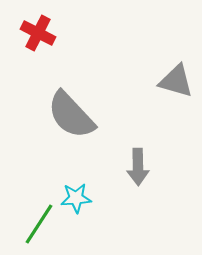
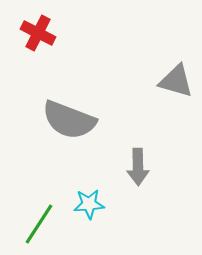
gray semicircle: moved 2 px left, 5 px down; rotated 26 degrees counterclockwise
cyan star: moved 13 px right, 6 px down
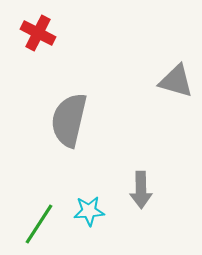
gray semicircle: rotated 82 degrees clockwise
gray arrow: moved 3 px right, 23 px down
cyan star: moved 7 px down
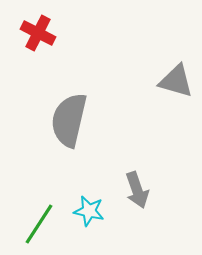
gray arrow: moved 4 px left; rotated 18 degrees counterclockwise
cyan star: rotated 16 degrees clockwise
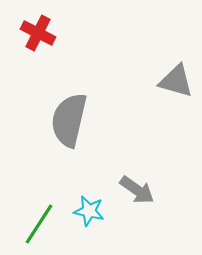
gray arrow: rotated 36 degrees counterclockwise
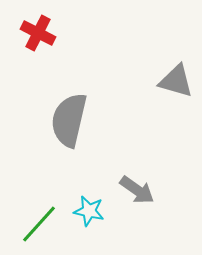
green line: rotated 9 degrees clockwise
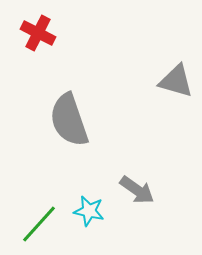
gray semicircle: rotated 32 degrees counterclockwise
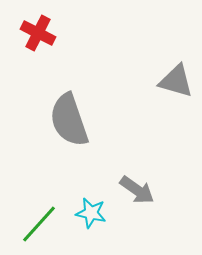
cyan star: moved 2 px right, 2 px down
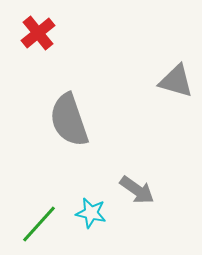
red cross: rotated 24 degrees clockwise
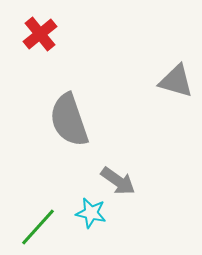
red cross: moved 2 px right, 1 px down
gray arrow: moved 19 px left, 9 px up
green line: moved 1 px left, 3 px down
